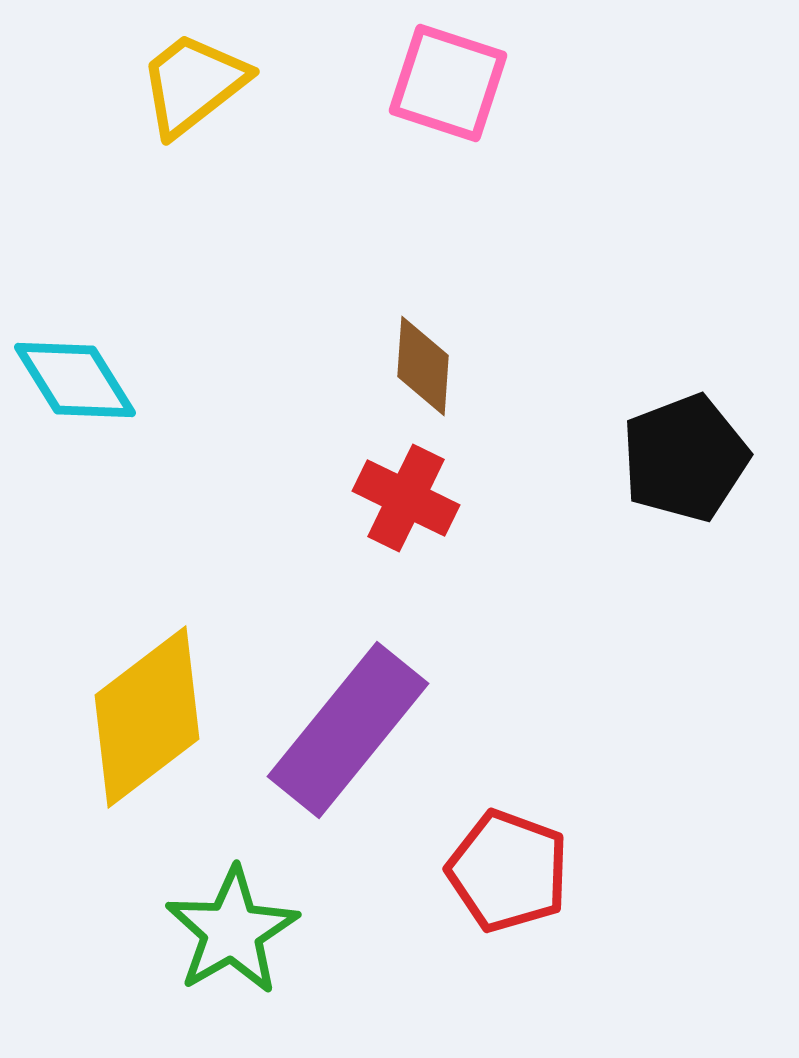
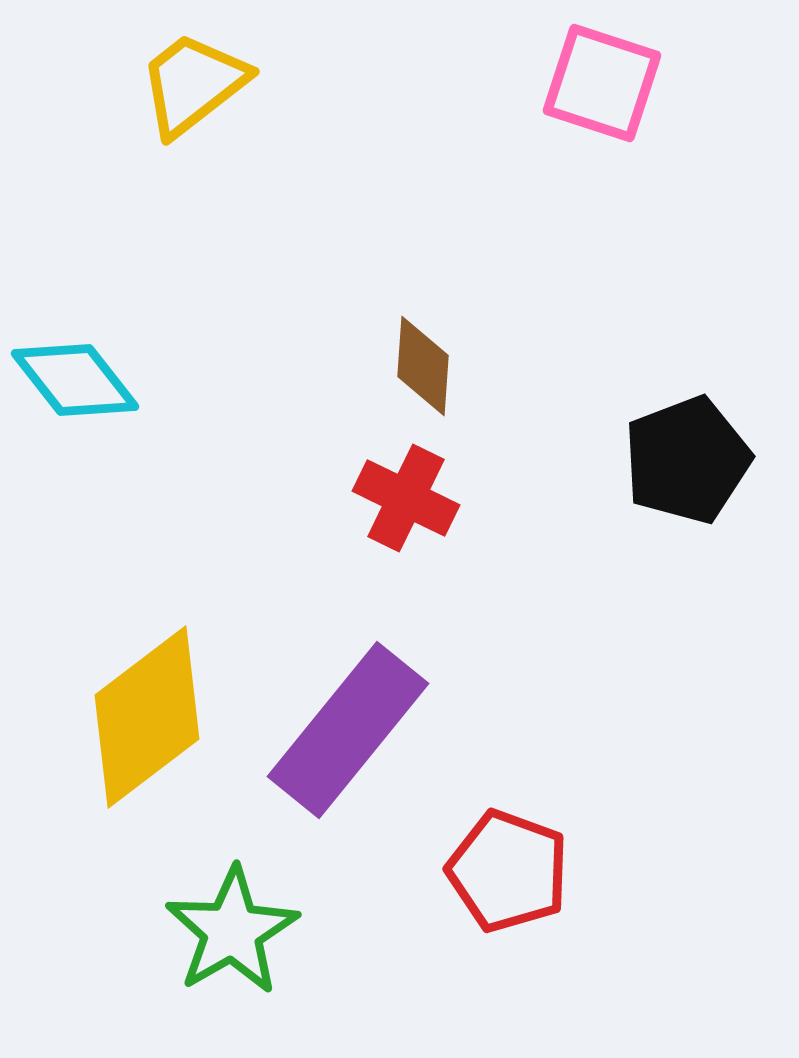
pink square: moved 154 px right
cyan diamond: rotated 6 degrees counterclockwise
black pentagon: moved 2 px right, 2 px down
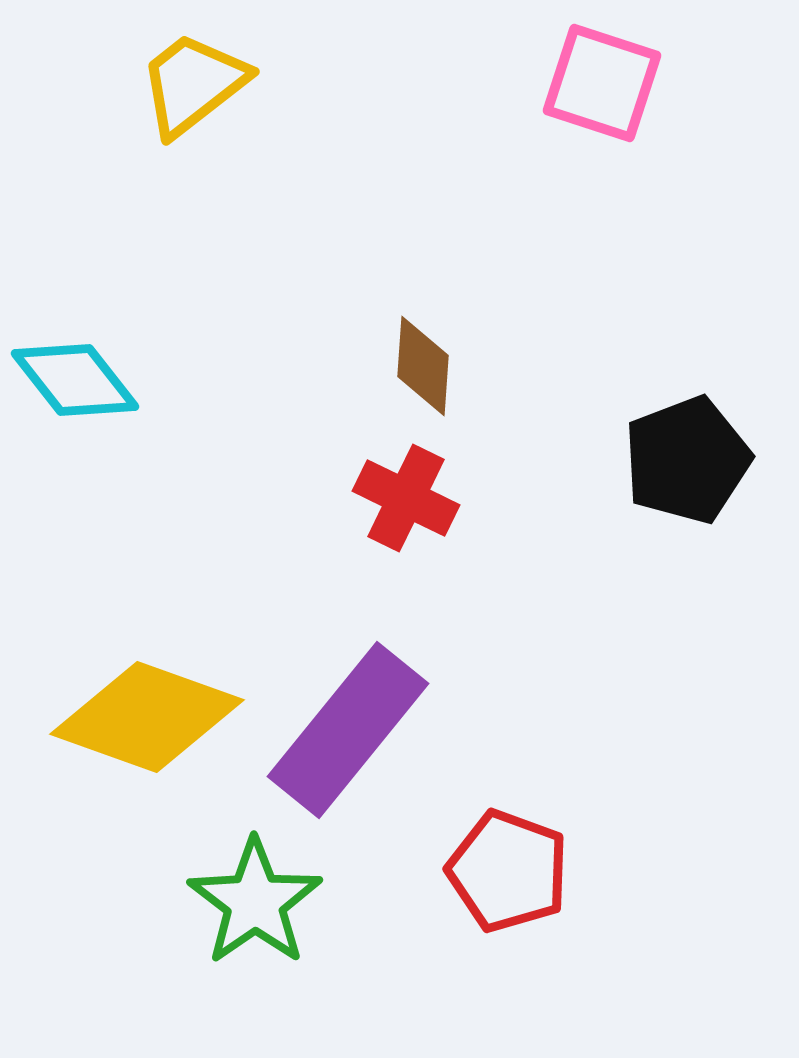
yellow diamond: rotated 57 degrees clockwise
green star: moved 23 px right, 29 px up; rotated 5 degrees counterclockwise
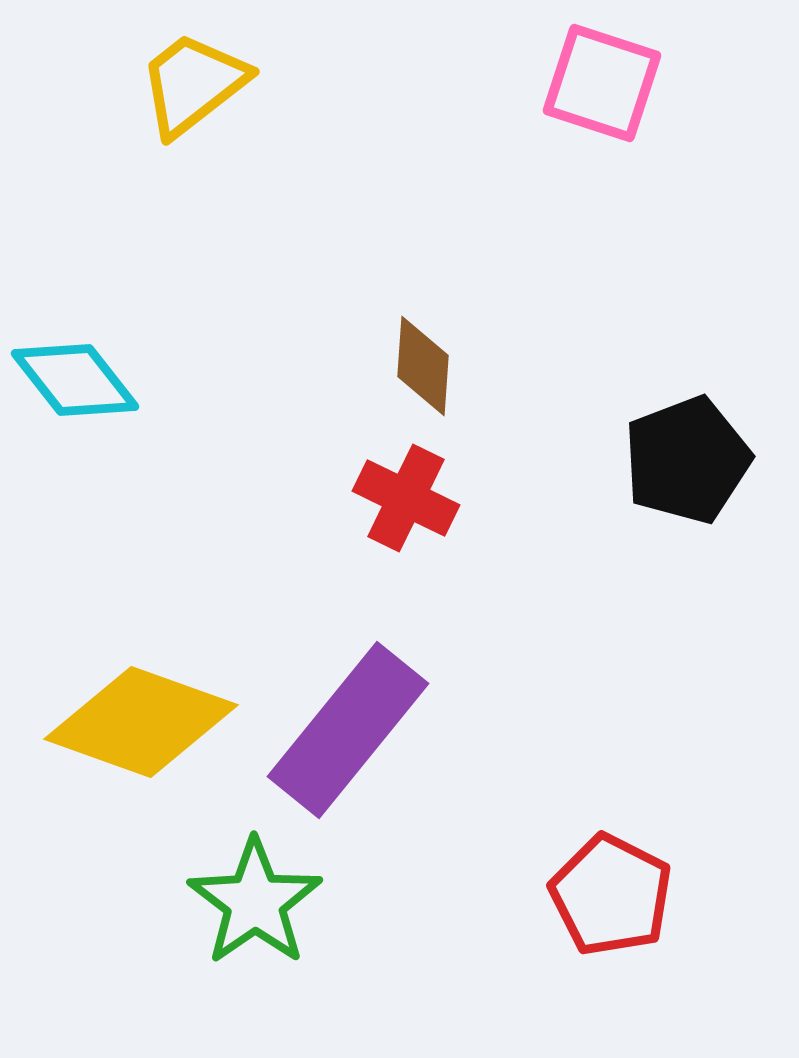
yellow diamond: moved 6 px left, 5 px down
red pentagon: moved 103 px right, 24 px down; rotated 7 degrees clockwise
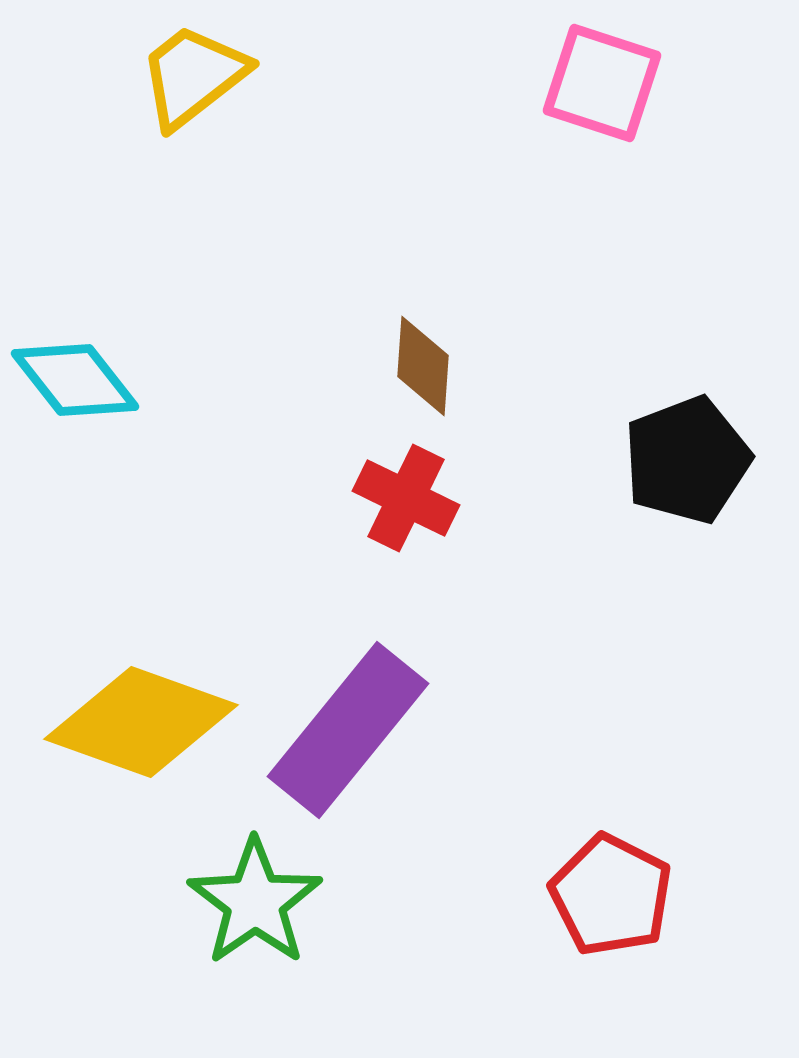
yellow trapezoid: moved 8 px up
